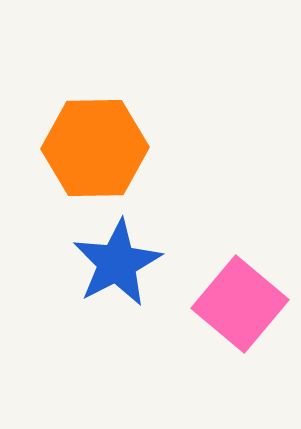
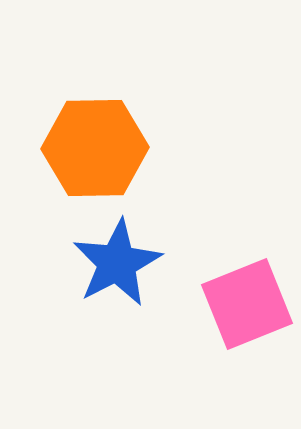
pink square: moved 7 px right; rotated 28 degrees clockwise
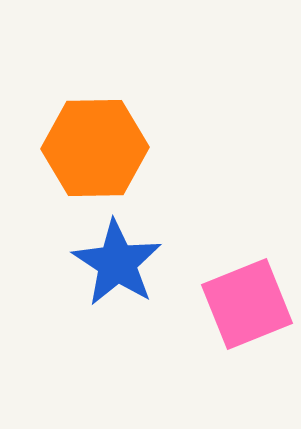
blue star: rotated 12 degrees counterclockwise
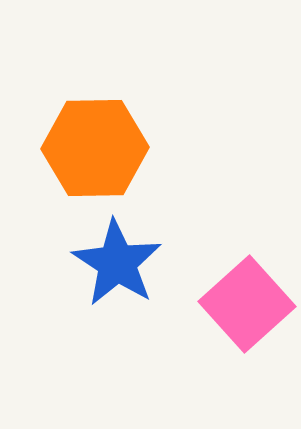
pink square: rotated 20 degrees counterclockwise
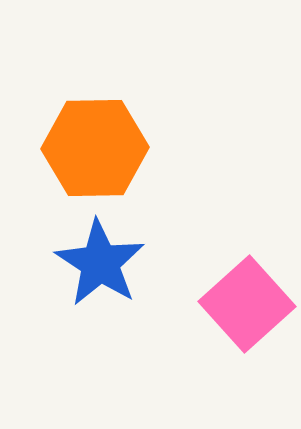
blue star: moved 17 px left
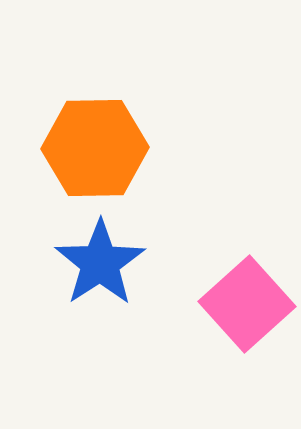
blue star: rotated 6 degrees clockwise
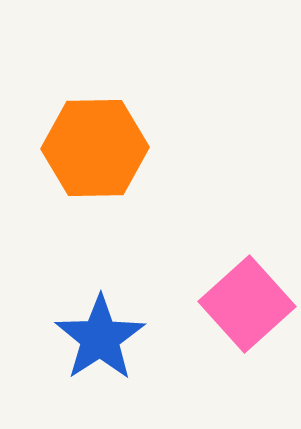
blue star: moved 75 px down
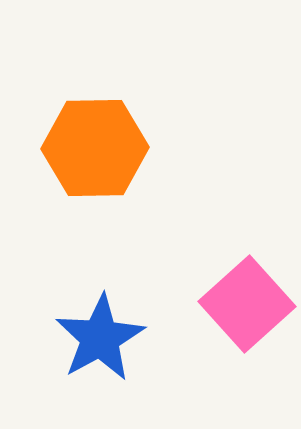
blue star: rotated 4 degrees clockwise
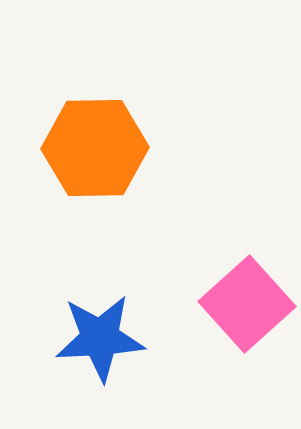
blue star: rotated 26 degrees clockwise
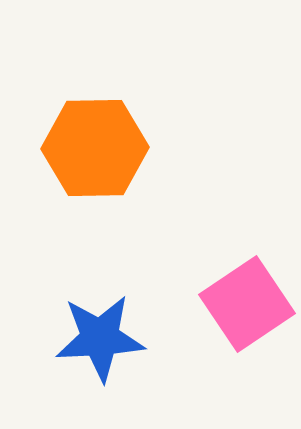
pink square: rotated 8 degrees clockwise
